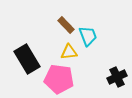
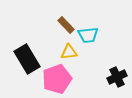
cyan trapezoid: moved 1 px up; rotated 105 degrees clockwise
pink pentagon: moved 2 px left; rotated 28 degrees counterclockwise
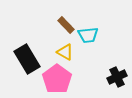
yellow triangle: moved 4 px left; rotated 36 degrees clockwise
pink pentagon: rotated 16 degrees counterclockwise
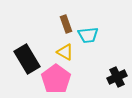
brown rectangle: moved 1 px up; rotated 24 degrees clockwise
pink pentagon: moved 1 px left
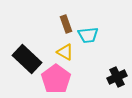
black rectangle: rotated 16 degrees counterclockwise
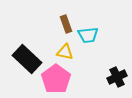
yellow triangle: rotated 18 degrees counterclockwise
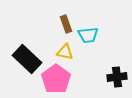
black cross: rotated 18 degrees clockwise
